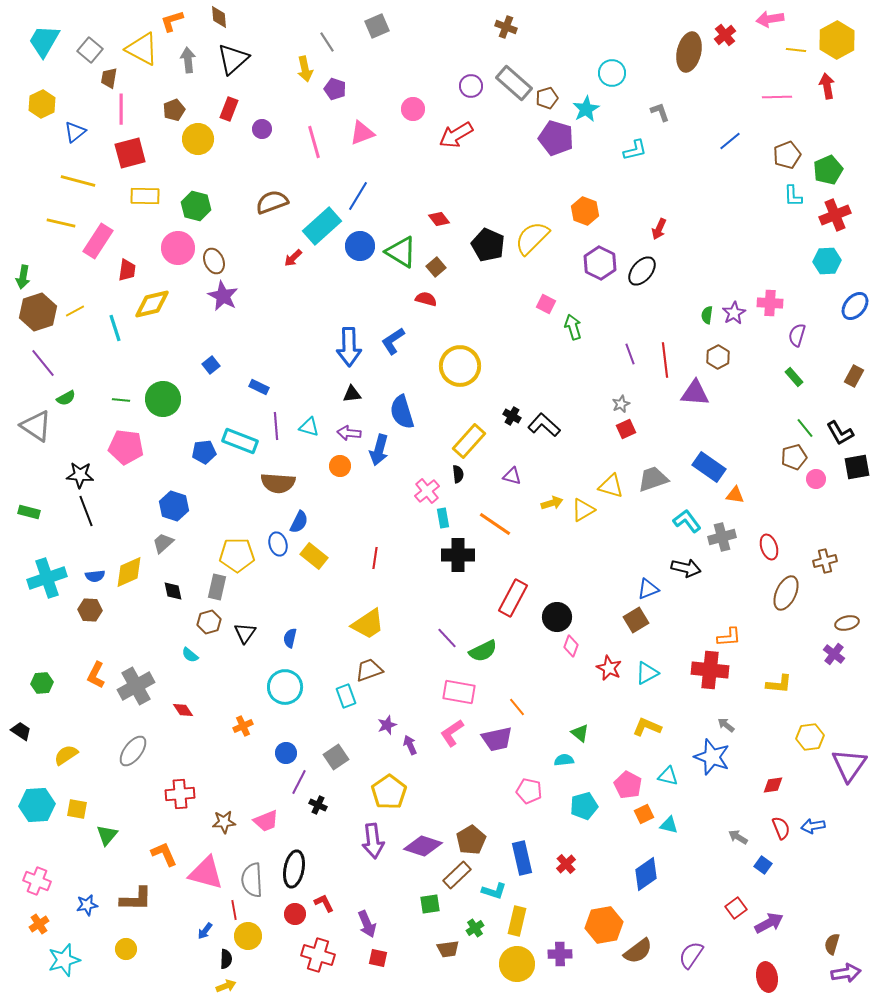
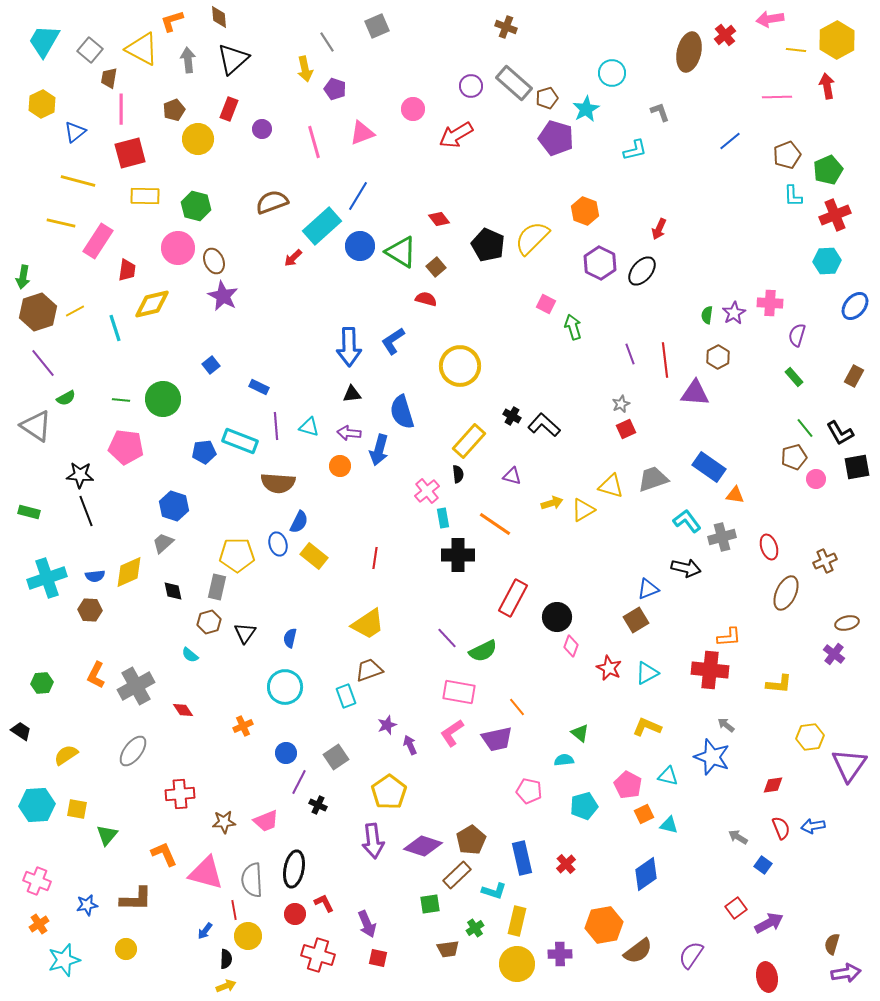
brown cross at (825, 561): rotated 10 degrees counterclockwise
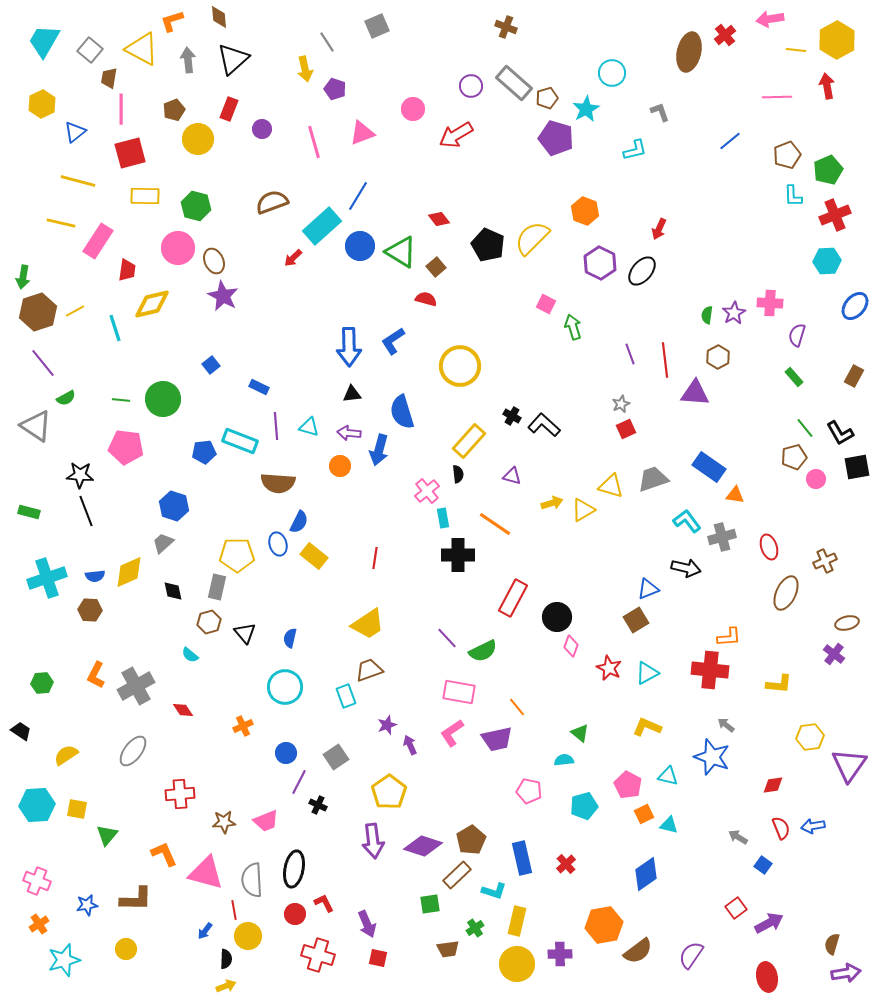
black triangle at (245, 633): rotated 15 degrees counterclockwise
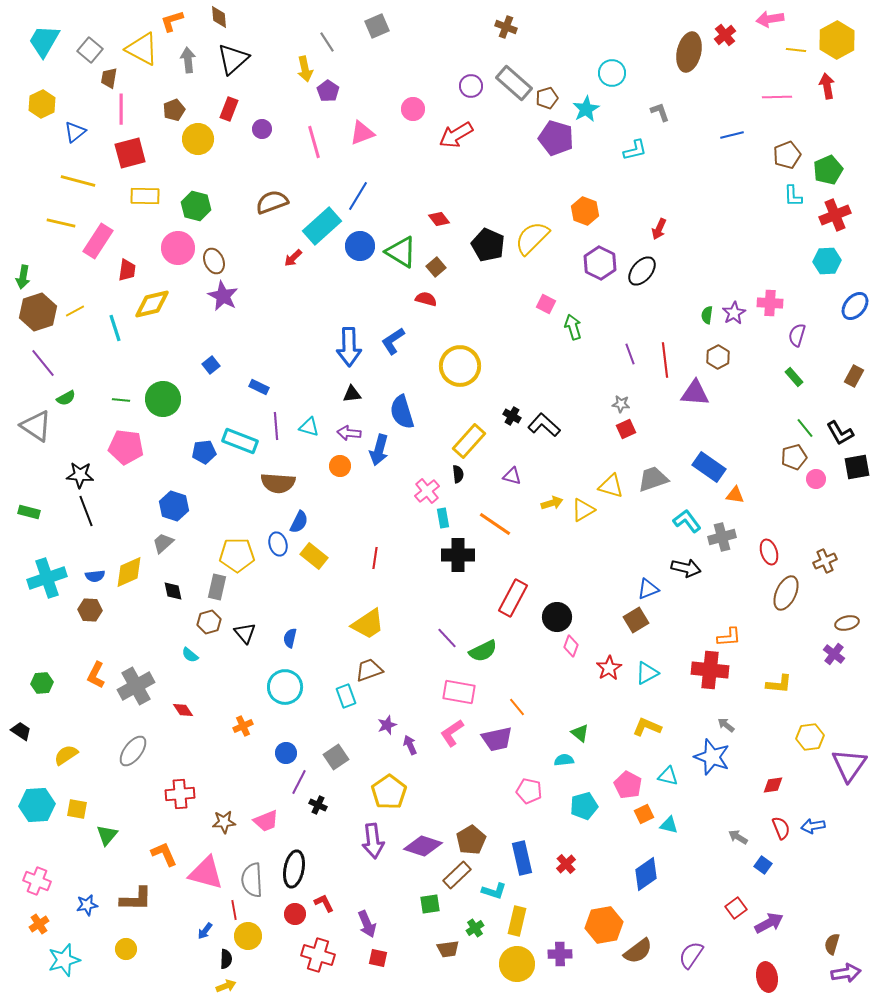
purple pentagon at (335, 89): moved 7 px left, 2 px down; rotated 15 degrees clockwise
blue line at (730, 141): moved 2 px right, 6 px up; rotated 25 degrees clockwise
gray star at (621, 404): rotated 30 degrees clockwise
red ellipse at (769, 547): moved 5 px down
red star at (609, 668): rotated 15 degrees clockwise
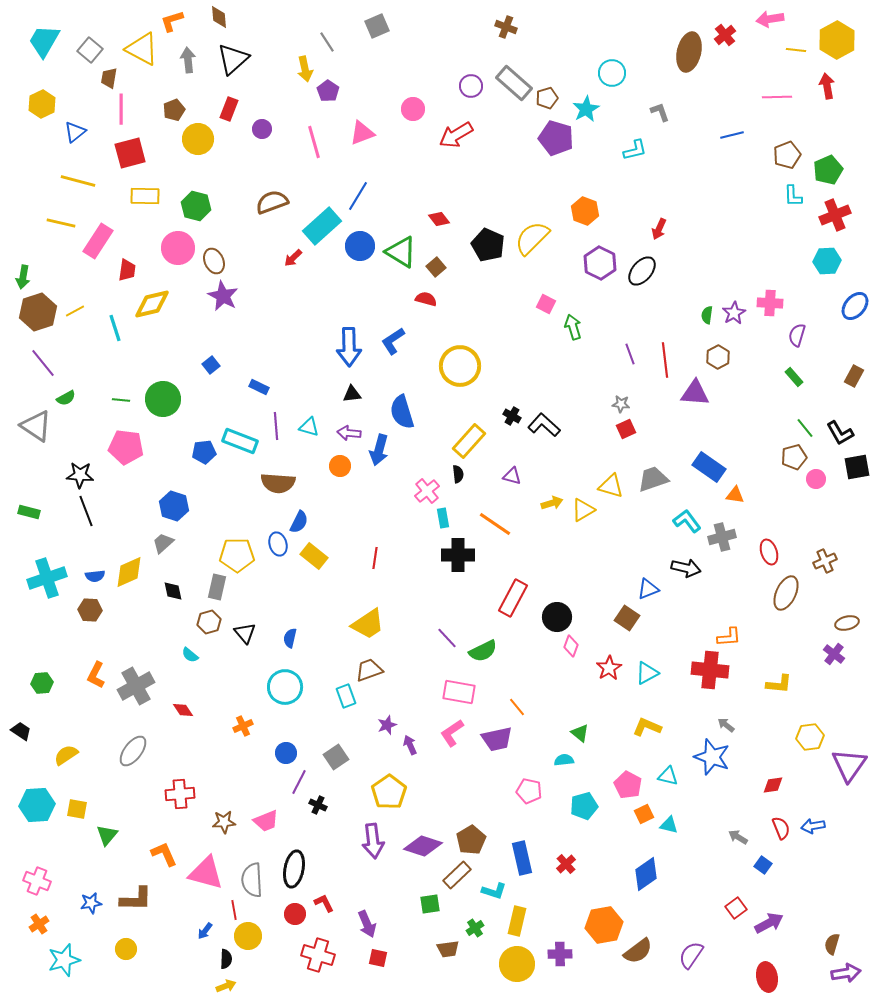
brown square at (636, 620): moved 9 px left, 2 px up; rotated 25 degrees counterclockwise
blue star at (87, 905): moved 4 px right, 2 px up
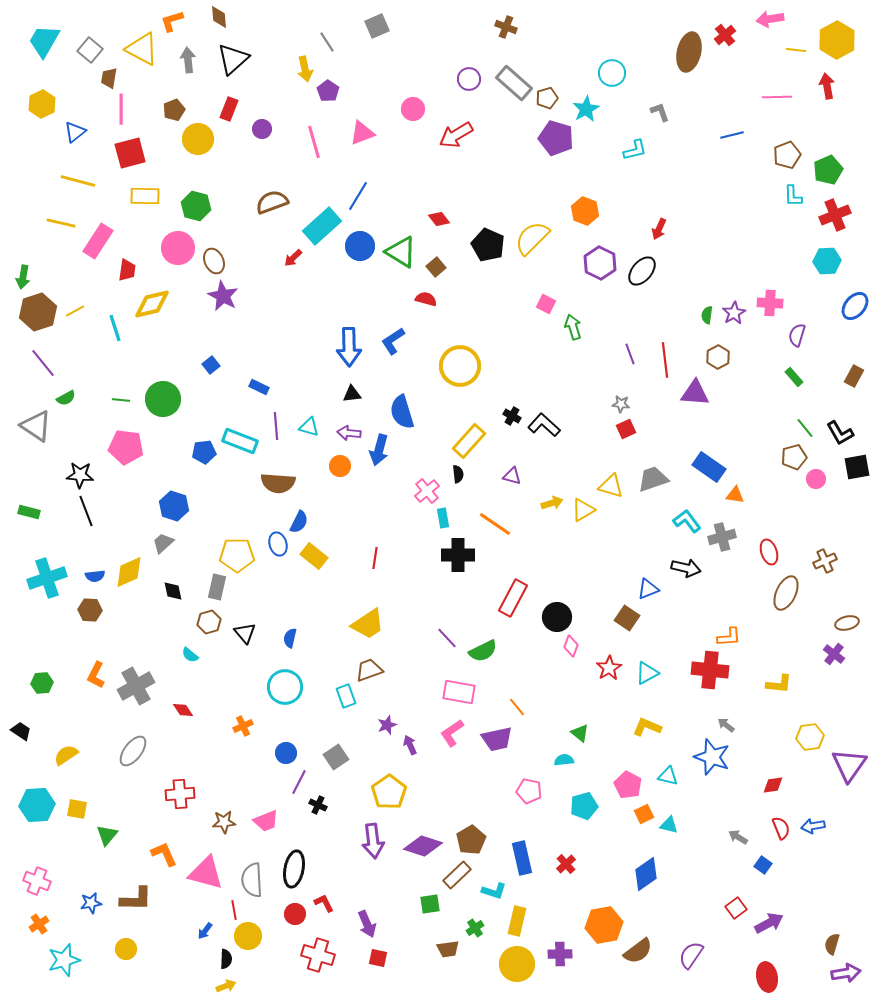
purple circle at (471, 86): moved 2 px left, 7 px up
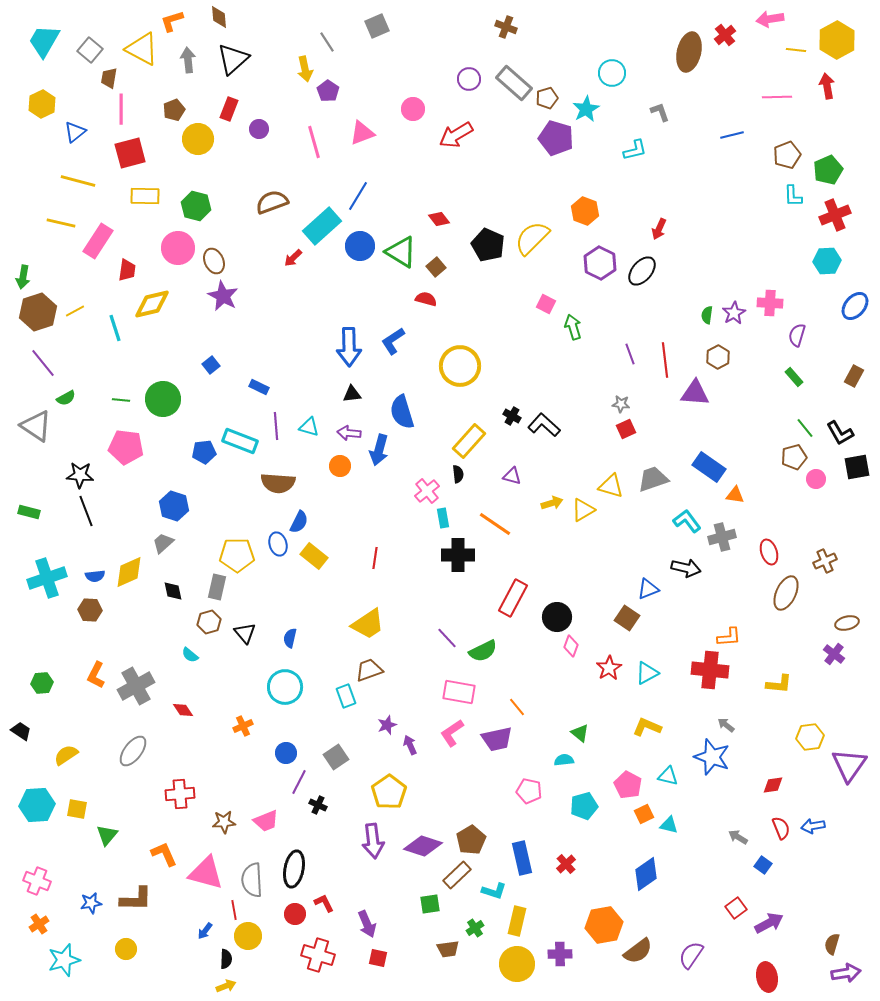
purple circle at (262, 129): moved 3 px left
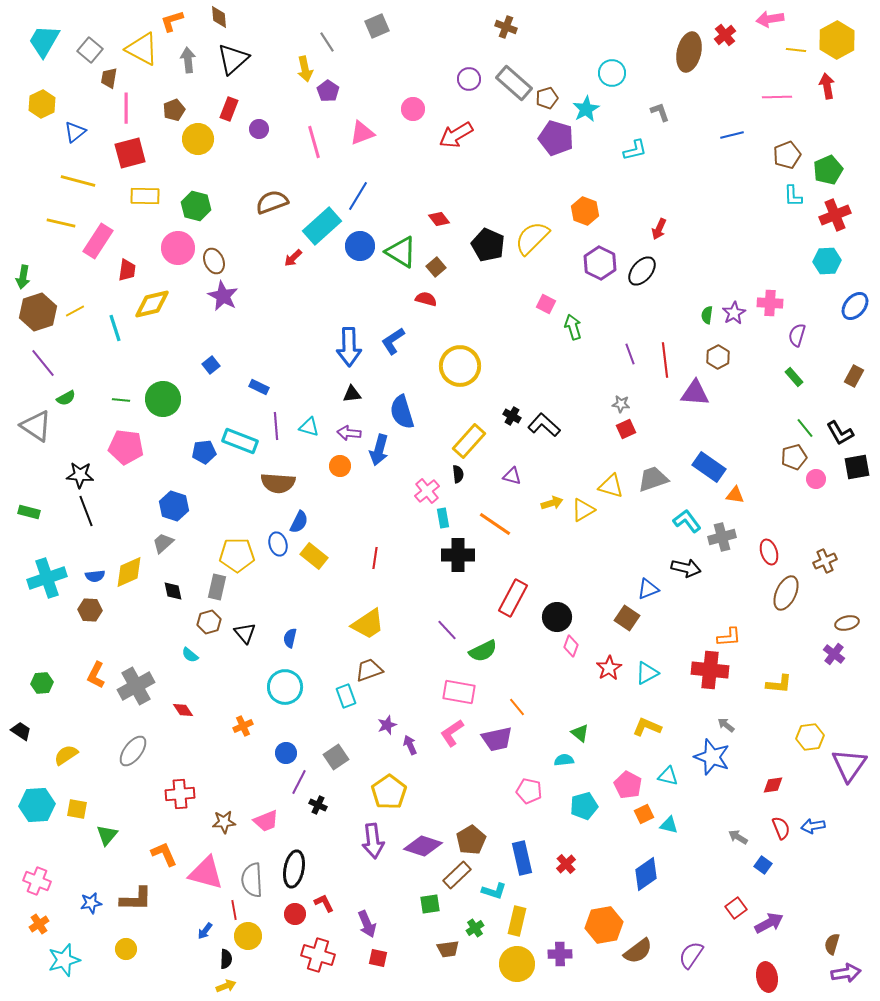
pink line at (121, 109): moved 5 px right, 1 px up
purple line at (447, 638): moved 8 px up
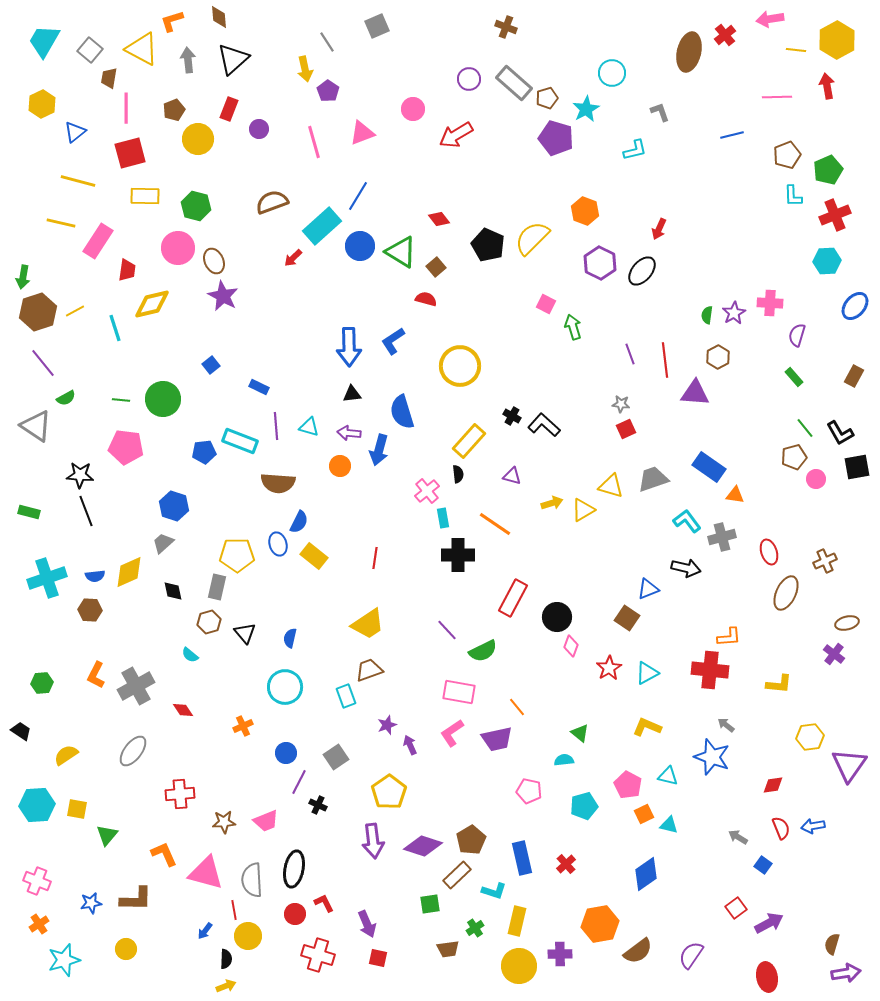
orange hexagon at (604, 925): moved 4 px left, 1 px up
yellow circle at (517, 964): moved 2 px right, 2 px down
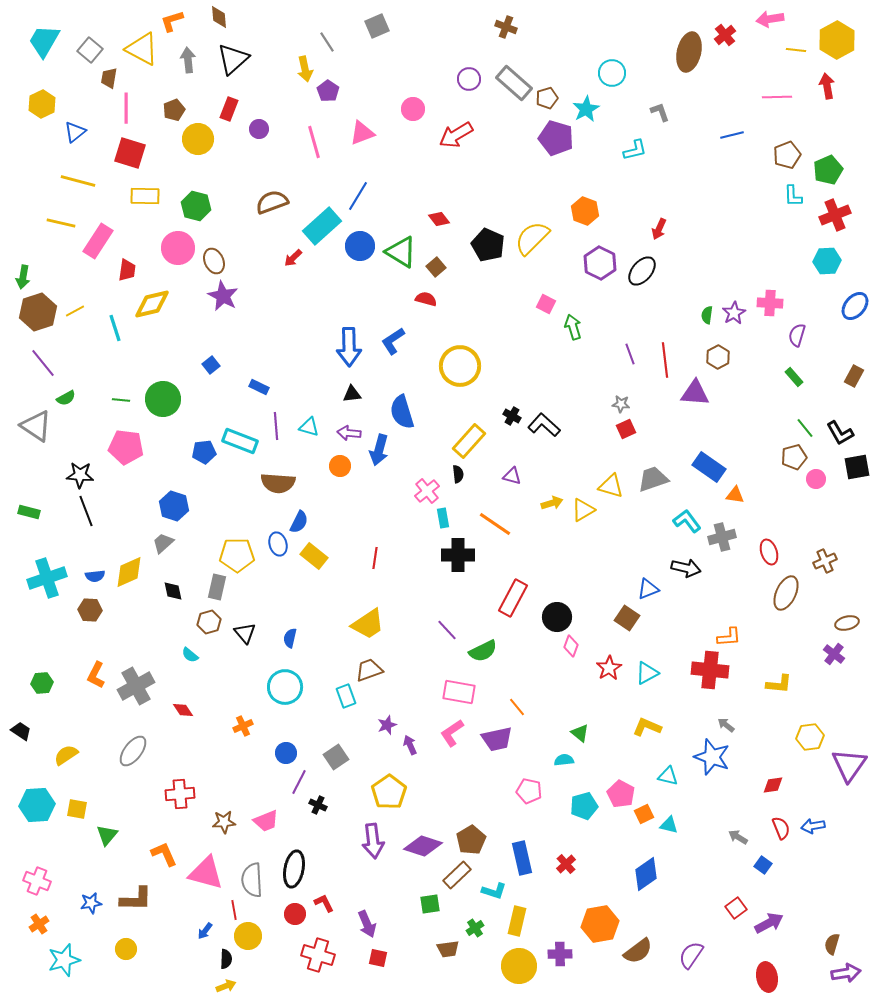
red square at (130, 153): rotated 32 degrees clockwise
pink pentagon at (628, 785): moved 7 px left, 9 px down
